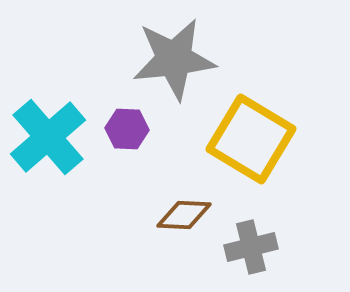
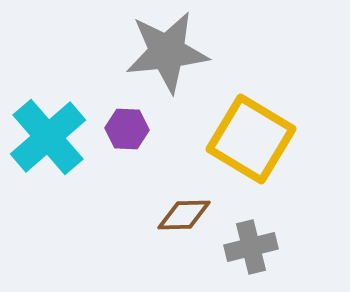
gray star: moved 7 px left, 7 px up
brown diamond: rotated 4 degrees counterclockwise
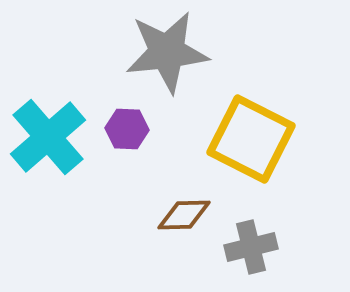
yellow square: rotated 4 degrees counterclockwise
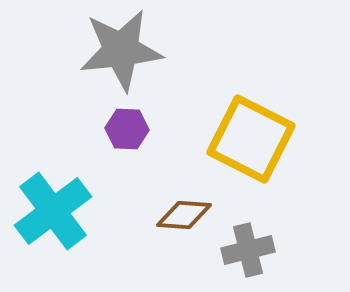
gray star: moved 46 px left, 2 px up
cyan cross: moved 5 px right, 74 px down; rotated 4 degrees clockwise
brown diamond: rotated 6 degrees clockwise
gray cross: moved 3 px left, 3 px down
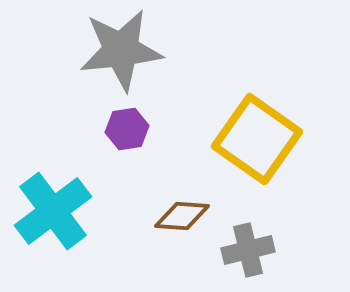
purple hexagon: rotated 12 degrees counterclockwise
yellow square: moved 6 px right; rotated 8 degrees clockwise
brown diamond: moved 2 px left, 1 px down
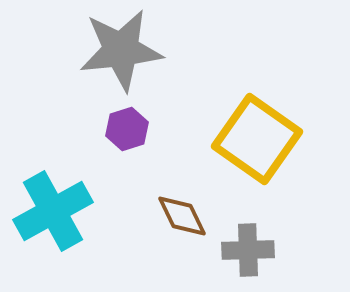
purple hexagon: rotated 9 degrees counterclockwise
cyan cross: rotated 8 degrees clockwise
brown diamond: rotated 60 degrees clockwise
gray cross: rotated 12 degrees clockwise
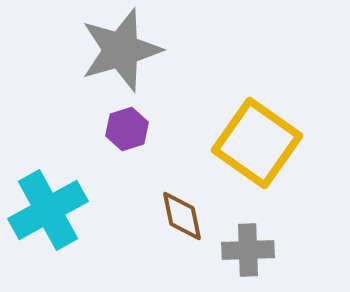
gray star: rotated 10 degrees counterclockwise
yellow square: moved 4 px down
cyan cross: moved 5 px left, 1 px up
brown diamond: rotated 14 degrees clockwise
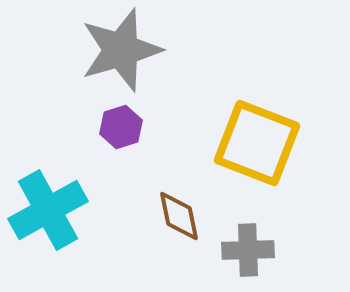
purple hexagon: moved 6 px left, 2 px up
yellow square: rotated 14 degrees counterclockwise
brown diamond: moved 3 px left
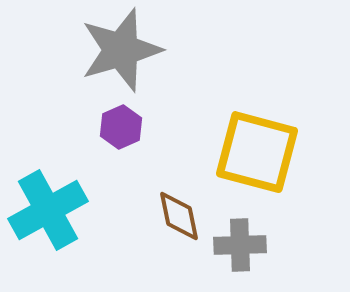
purple hexagon: rotated 6 degrees counterclockwise
yellow square: moved 9 px down; rotated 6 degrees counterclockwise
gray cross: moved 8 px left, 5 px up
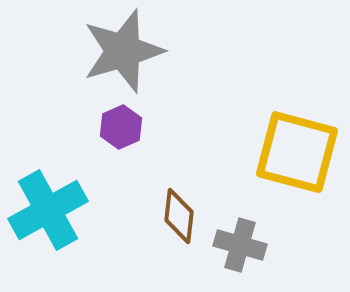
gray star: moved 2 px right, 1 px down
yellow square: moved 40 px right
brown diamond: rotated 18 degrees clockwise
gray cross: rotated 18 degrees clockwise
